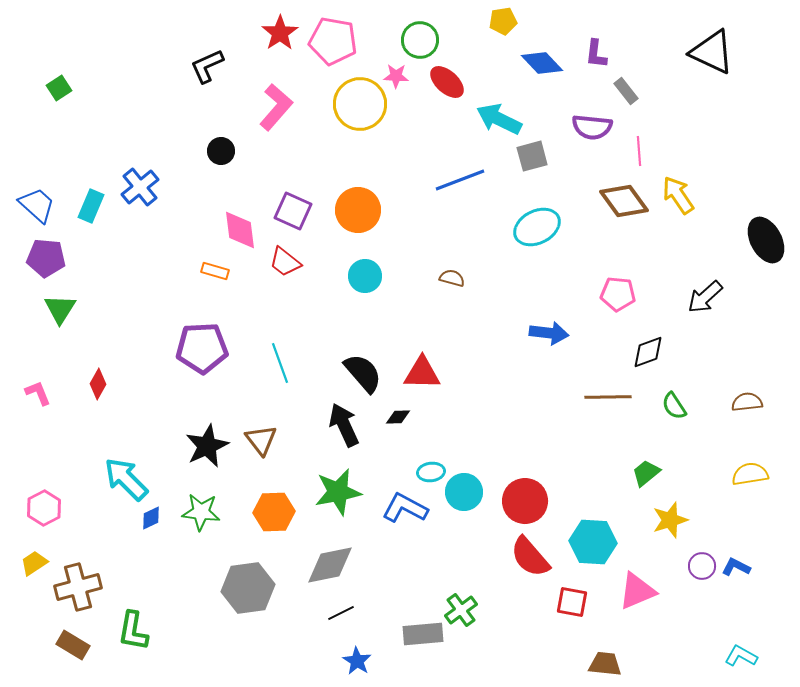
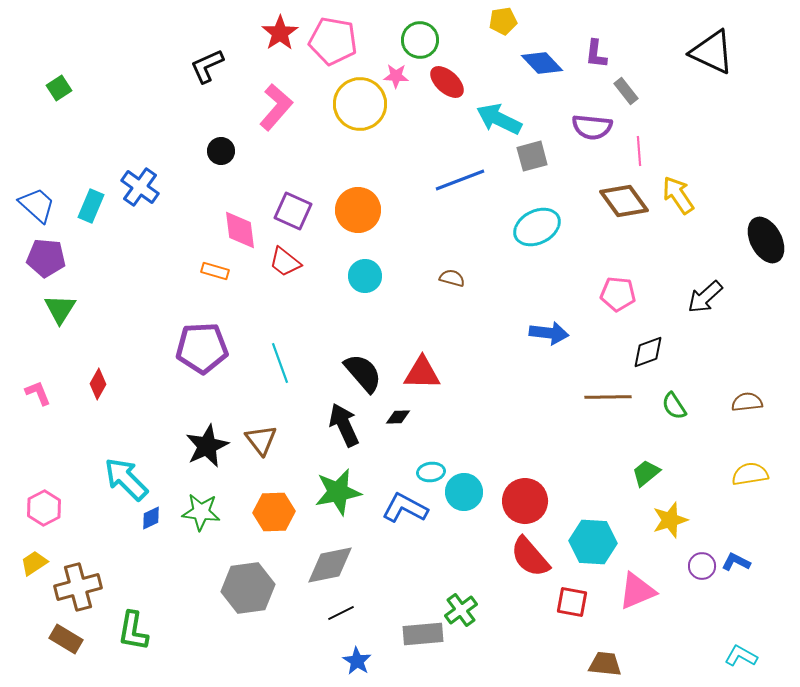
blue cross at (140, 187): rotated 15 degrees counterclockwise
blue L-shape at (736, 567): moved 5 px up
brown rectangle at (73, 645): moved 7 px left, 6 px up
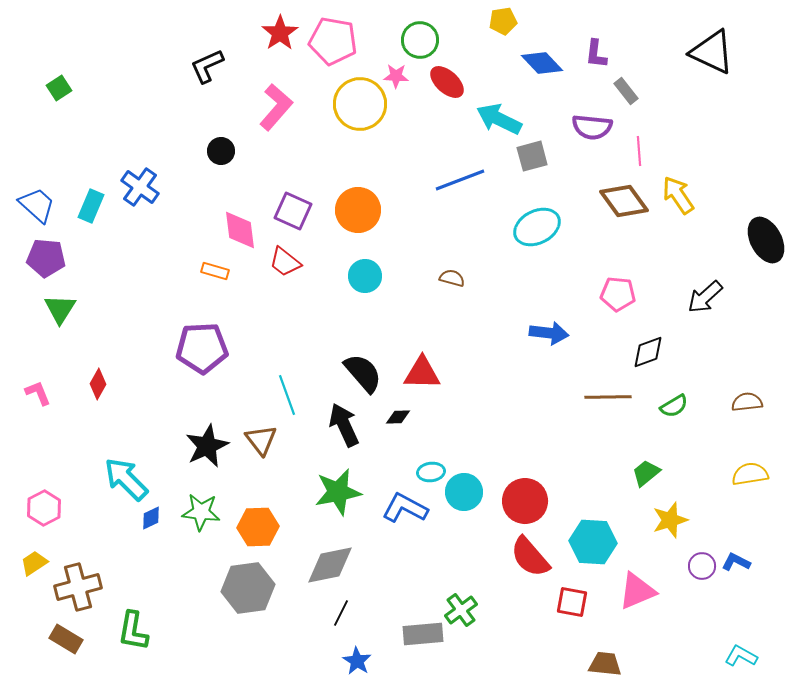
cyan line at (280, 363): moved 7 px right, 32 px down
green semicircle at (674, 406): rotated 88 degrees counterclockwise
orange hexagon at (274, 512): moved 16 px left, 15 px down
black line at (341, 613): rotated 36 degrees counterclockwise
